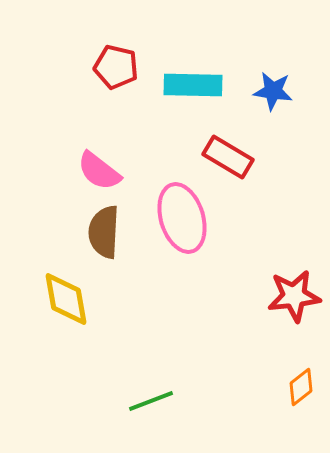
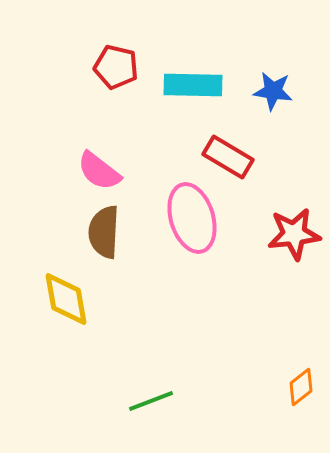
pink ellipse: moved 10 px right
red star: moved 62 px up
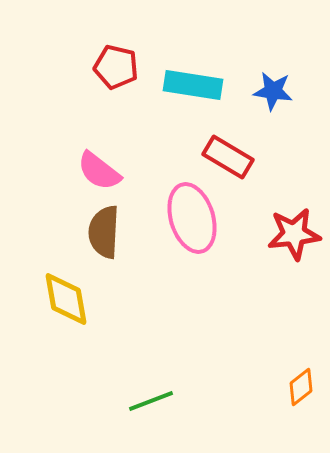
cyan rectangle: rotated 8 degrees clockwise
